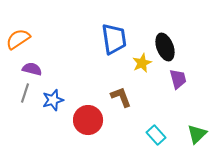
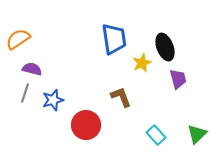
red circle: moved 2 px left, 5 px down
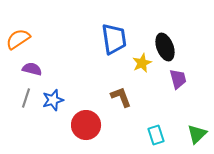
gray line: moved 1 px right, 5 px down
cyan rectangle: rotated 24 degrees clockwise
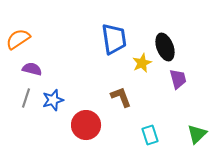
cyan rectangle: moved 6 px left
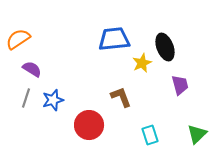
blue trapezoid: rotated 88 degrees counterclockwise
purple semicircle: rotated 18 degrees clockwise
purple trapezoid: moved 2 px right, 6 px down
red circle: moved 3 px right
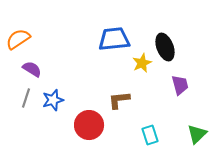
brown L-shape: moved 2 px left, 3 px down; rotated 75 degrees counterclockwise
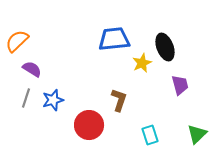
orange semicircle: moved 1 px left, 2 px down; rotated 10 degrees counterclockwise
brown L-shape: rotated 115 degrees clockwise
